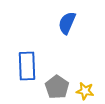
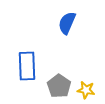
gray pentagon: moved 2 px right, 1 px up
yellow star: moved 1 px right, 1 px up
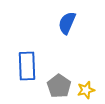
yellow star: rotated 24 degrees counterclockwise
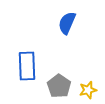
yellow star: moved 2 px right
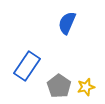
blue rectangle: rotated 36 degrees clockwise
yellow star: moved 2 px left, 3 px up
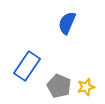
gray pentagon: rotated 10 degrees counterclockwise
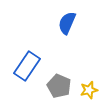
yellow star: moved 3 px right, 3 px down
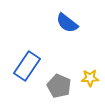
blue semicircle: rotated 75 degrees counterclockwise
yellow star: moved 1 px right, 12 px up; rotated 12 degrees clockwise
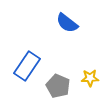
gray pentagon: moved 1 px left
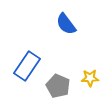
blue semicircle: moved 1 px left, 1 px down; rotated 15 degrees clockwise
